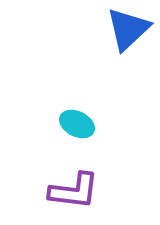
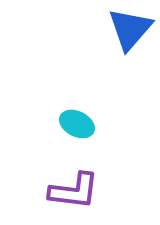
blue triangle: moved 2 px right; rotated 6 degrees counterclockwise
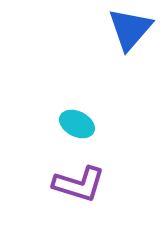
purple L-shape: moved 5 px right, 7 px up; rotated 10 degrees clockwise
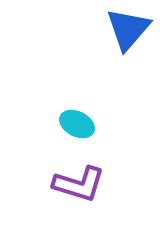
blue triangle: moved 2 px left
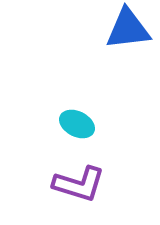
blue triangle: rotated 42 degrees clockwise
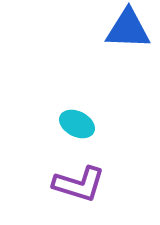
blue triangle: rotated 9 degrees clockwise
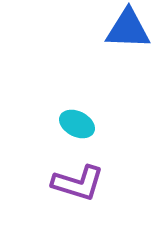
purple L-shape: moved 1 px left, 1 px up
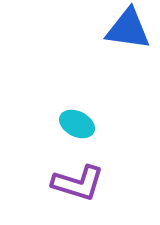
blue triangle: rotated 6 degrees clockwise
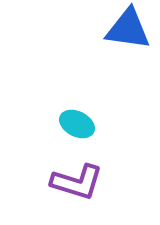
purple L-shape: moved 1 px left, 1 px up
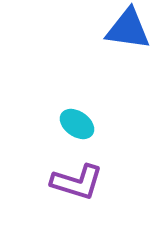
cyan ellipse: rotated 8 degrees clockwise
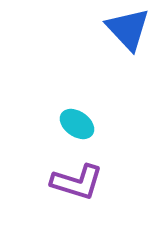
blue triangle: rotated 39 degrees clockwise
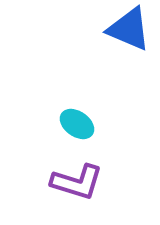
blue triangle: moved 1 px right; rotated 24 degrees counterclockwise
